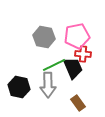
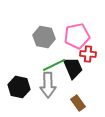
red cross: moved 5 px right
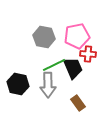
black hexagon: moved 1 px left, 3 px up
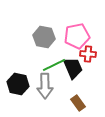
gray arrow: moved 3 px left, 1 px down
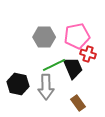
gray hexagon: rotated 10 degrees counterclockwise
red cross: rotated 14 degrees clockwise
gray arrow: moved 1 px right, 1 px down
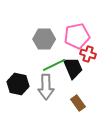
gray hexagon: moved 2 px down
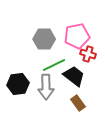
black trapezoid: moved 1 px right, 8 px down; rotated 30 degrees counterclockwise
black hexagon: rotated 20 degrees counterclockwise
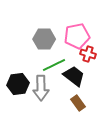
gray arrow: moved 5 px left, 1 px down
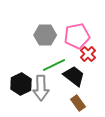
gray hexagon: moved 1 px right, 4 px up
red cross: rotated 28 degrees clockwise
black hexagon: moved 3 px right; rotated 20 degrees counterclockwise
